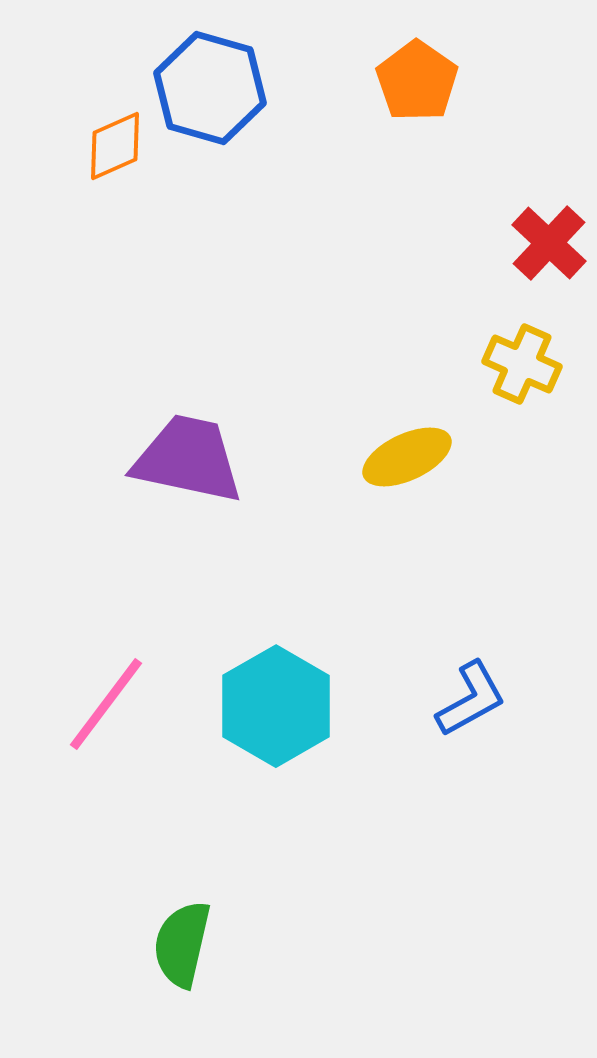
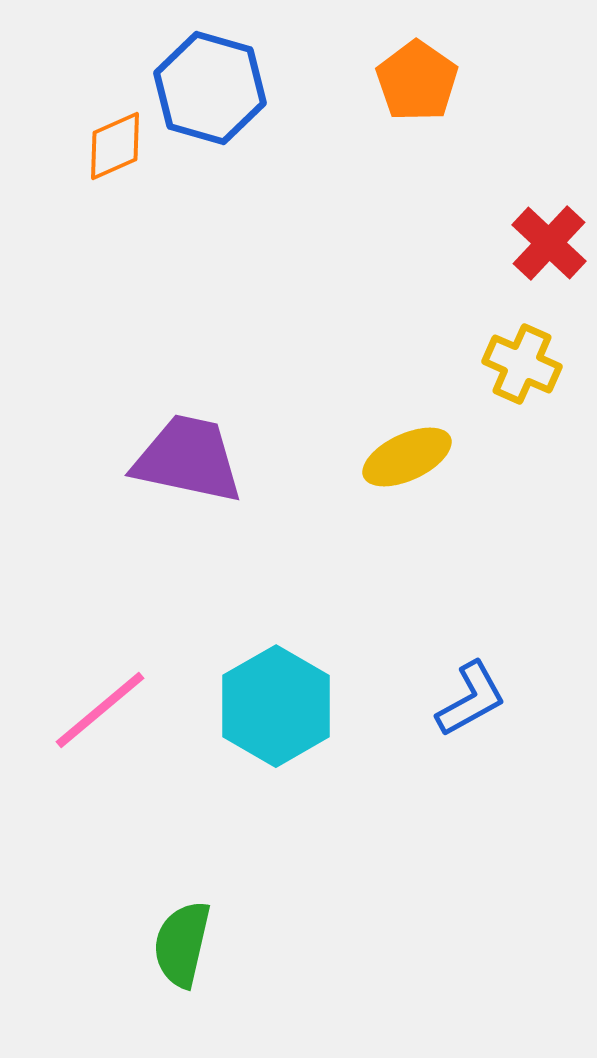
pink line: moved 6 px left, 6 px down; rotated 13 degrees clockwise
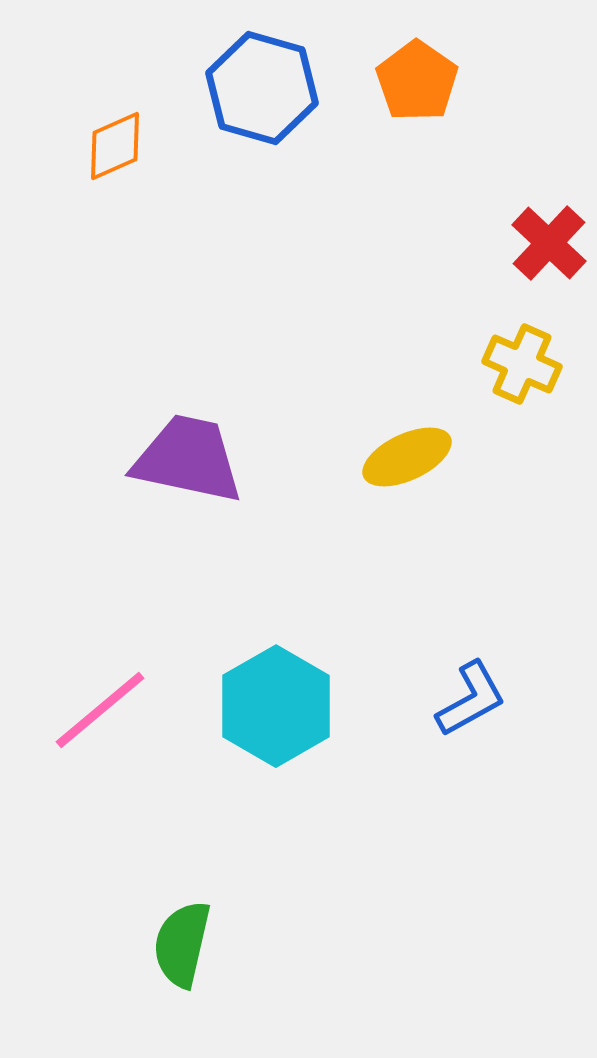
blue hexagon: moved 52 px right
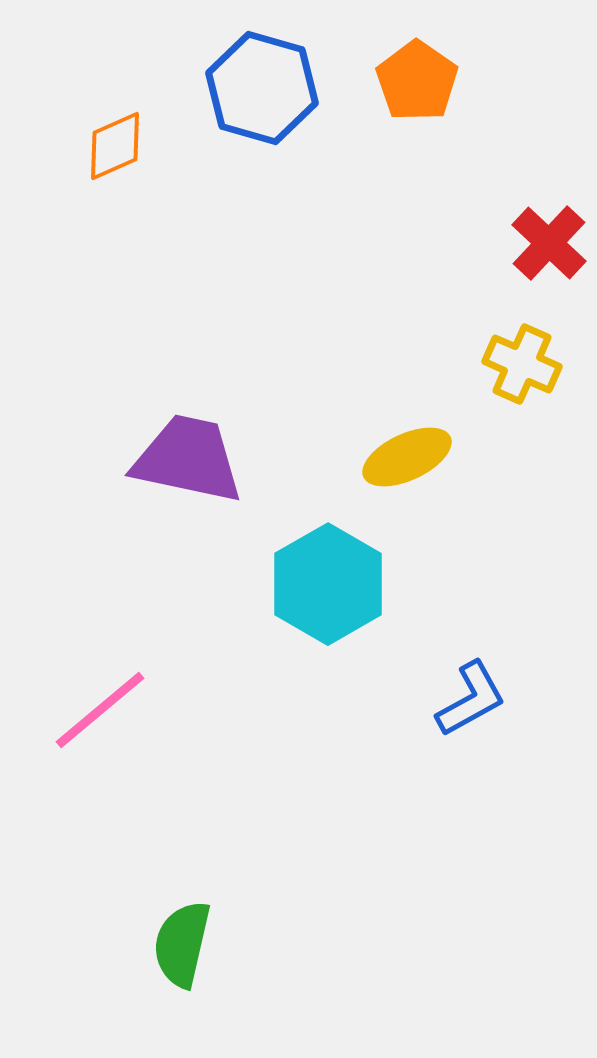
cyan hexagon: moved 52 px right, 122 px up
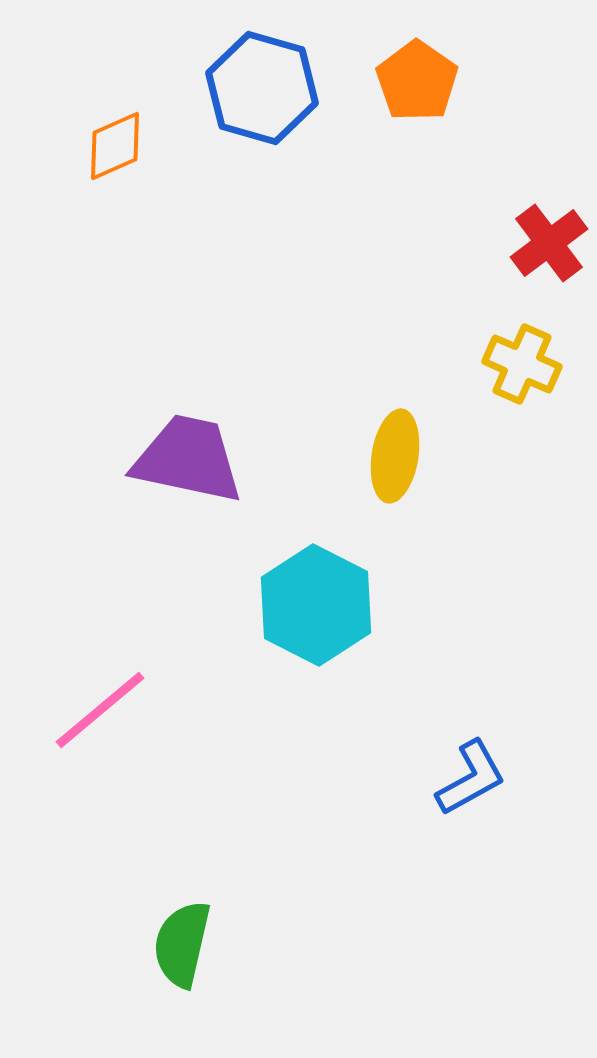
red cross: rotated 10 degrees clockwise
yellow ellipse: moved 12 px left, 1 px up; rotated 56 degrees counterclockwise
cyan hexagon: moved 12 px left, 21 px down; rotated 3 degrees counterclockwise
blue L-shape: moved 79 px down
